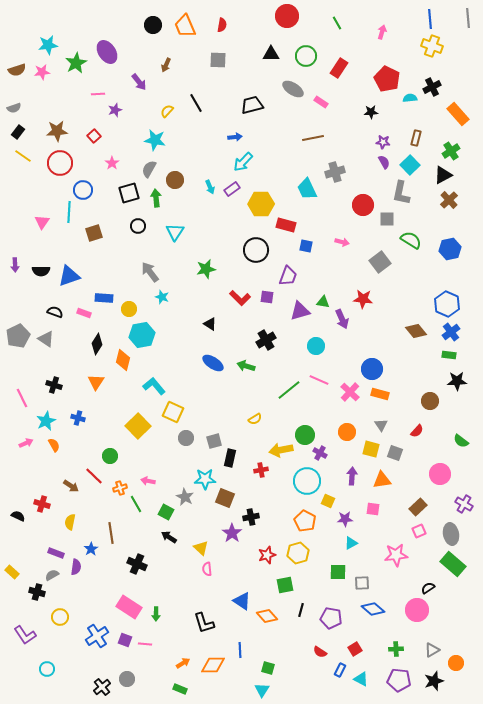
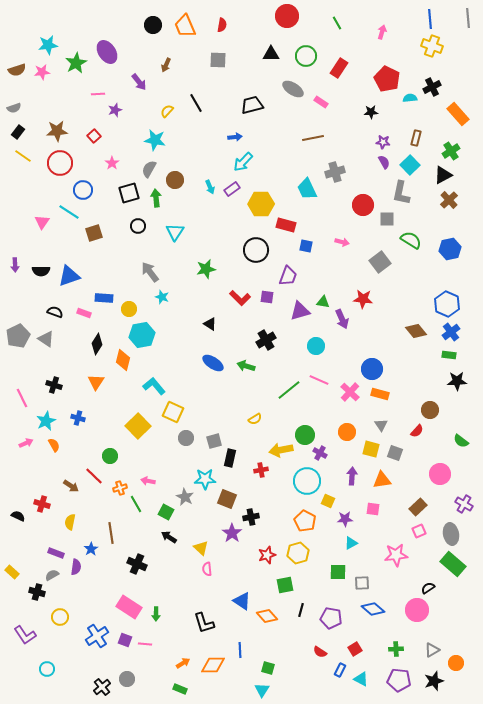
cyan line at (69, 212): rotated 60 degrees counterclockwise
brown circle at (430, 401): moved 9 px down
brown square at (225, 498): moved 2 px right, 1 px down
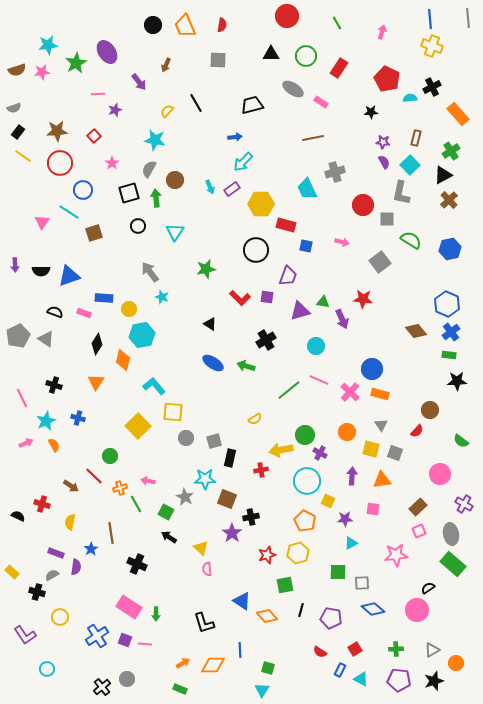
yellow square at (173, 412): rotated 20 degrees counterclockwise
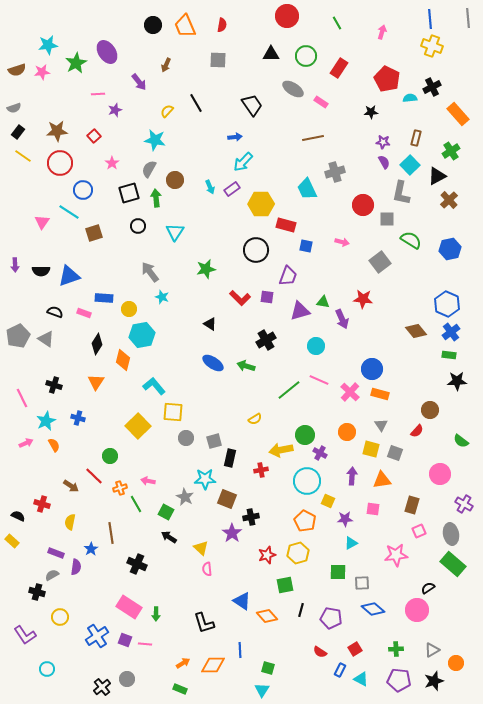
black trapezoid at (252, 105): rotated 70 degrees clockwise
black triangle at (443, 175): moved 6 px left, 1 px down
brown rectangle at (418, 507): moved 6 px left, 2 px up; rotated 30 degrees counterclockwise
yellow rectangle at (12, 572): moved 31 px up
